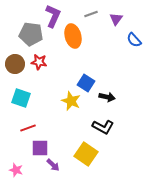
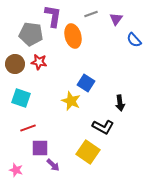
purple L-shape: rotated 15 degrees counterclockwise
black arrow: moved 13 px right, 6 px down; rotated 70 degrees clockwise
yellow square: moved 2 px right, 2 px up
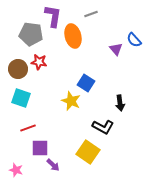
purple triangle: moved 30 px down; rotated 16 degrees counterclockwise
brown circle: moved 3 px right, 5 px down
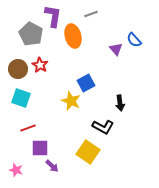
gray pentagon: rotated 20 degrees clockwise
red star: moved 1 px right, 3 px down; rotated 21 degrees clockwise
blue square: rotated 30 degrees clockwise
purple arrow: moved 1 px left, 1 px down
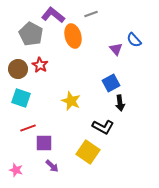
purple L-shape: moved 1 px up; rotated 60 degrees counterclockwise
blue square: moved 25 px right
purple square: moved 4 px right, 5 px up
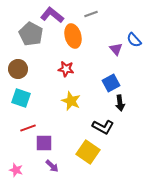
purple L-shape: moved 1 px left
red star: moved 26 px right, 4 px down; rotated 21 degrees counterclockwise
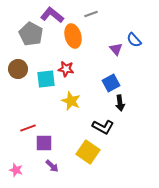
cyan square: moved 25 px right, 19 px up; rotated 24 degrees counterclockwise
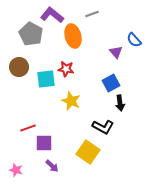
gray line: moved 1 px right
purple triangle: moved 3 px down
brown circle: moved 1 px right, 2 px up
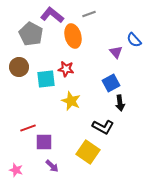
gray line: moved 3 px left
purple square: moved 1 px up
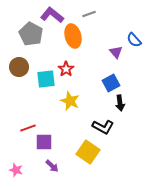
red star: rotated 28 degrees clockwise
yellow star: moved 1 px left
